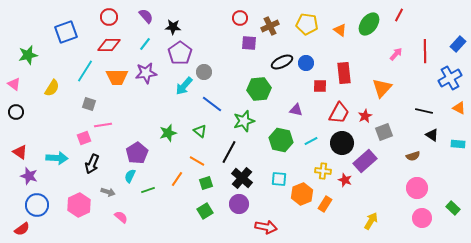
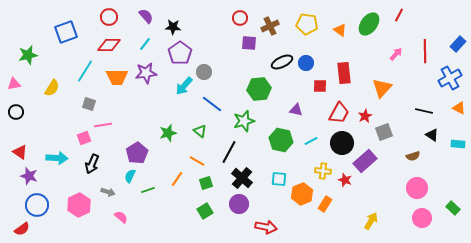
pink triangle at (14, 84): rotated 48 degrees counterclockwise
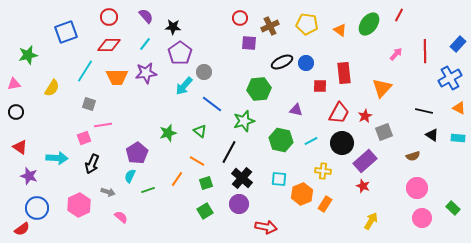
cyan rectangle at (458, 144): moved 6 px up
red triangle at (20, 152): moved 5 px up
red star at (345, 180): moved 18 px right, 6 px down
blue circle at (37, 205): moved 3 px down
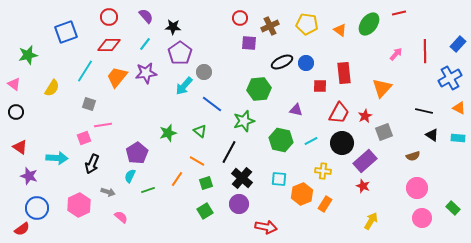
red line at (399, 15): moved 2 px up; rotated 48 degrees clockwise
orange trapezoid at (117, 77): rotated 130 degrees clockwise
pink triangle at (14, 84): rotated 48 degrees clockwise
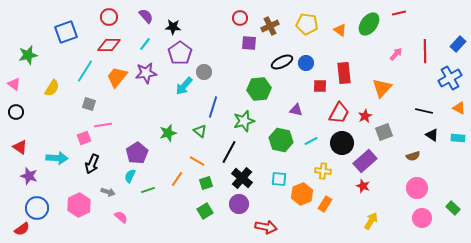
blue line at (212, 104): moved 1 px right, 3 px down; rotated 70 degrees clockwise
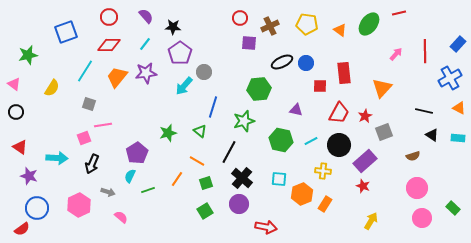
black circle at (342, 143): moved 3 px left, 2 px down
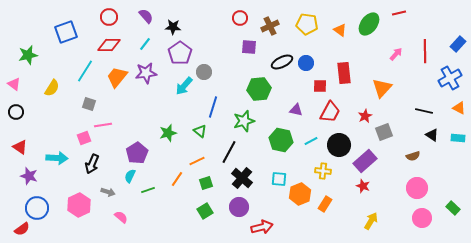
purple square at (249, 43): moved 4 px down
red trapezoid at (339, 113): moved 9 px left, 1 px up
orange line at (197, 161): rotated 56 degrees counterclockwise
orange hexagon at (302, 194): moved 2 px left
purple circle at (239, 204): moved 3 px down
red arrow at (266, 227): moved 4 px left; rotated 25 degrees counterclockwise
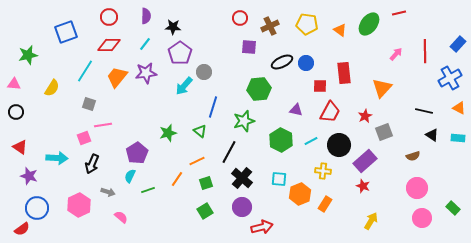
purple semicircle at (146, 16): rotated 42 degrees clockwise
pink triangle at (14, 84): rotated 32 degrees counterclockwise
green hexagon at (281, 140): rotated 15 degrees clockwise
purple circle at (239, 207): moved 3 px right
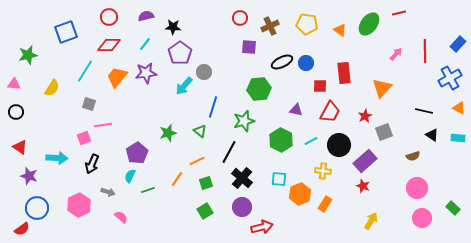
purple semicircle at (146, 16): rotated 105 degrees counterclockwise
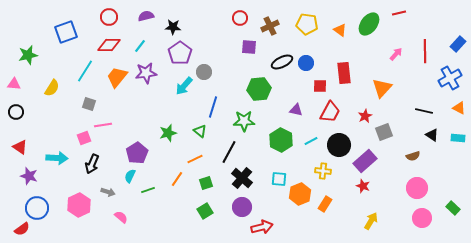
cyan line at (145, 44): moved 5 px left, 2 px down
green star at (244, 121): rotated 15 degrees clockwise
orange line at (197, 161): moved 2 px left, 2 px up
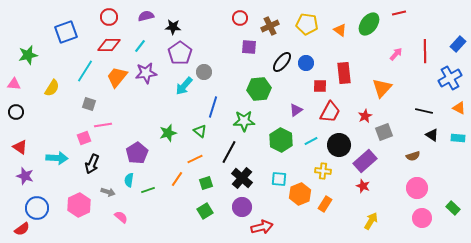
black ellipse at (282, 62): rotated 25 degrees counterclockwise
purple triangle at (296, 110): rotated 48 degrees counterclockwise
purple star at (29, 176): moved 4 px left
cyan semicircle at (130, 176): moved 1 px left, 4 px down; rotated 16 degrees counterclockwise
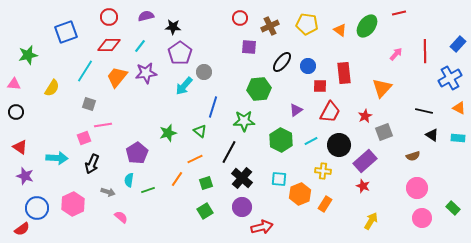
green ellipse at (369, 24): moved 2 px left, 2 px down
blue circle at (306, 63): moved 2 px right, 3 px down
pink hexagon at (79, 205): moved 6 px left, 1 px up
